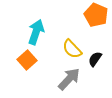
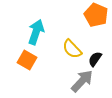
orange square: rotated 18 degrees counterclockwise
gray arrow: moved 13 px right, 2 px down
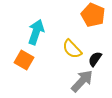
orange pentagon: moved 3 px left
orange square: moved 3 px left
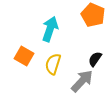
cyan arrow: moved 14 px right, 3 px up
yellow semicircle: moved 19 px left, 15 px down; rotated 60 degrees clockwise
orange square: moved 4 px up
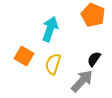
black semicircle: moved 1 px left
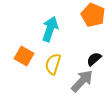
black semicircle: rotated 14 degrees clockwise
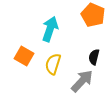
black semicircle: moved 2 px up; rotated 35 degrees counterclockwise
